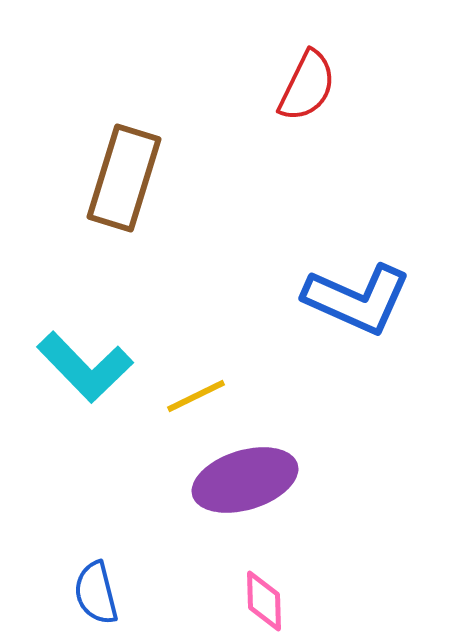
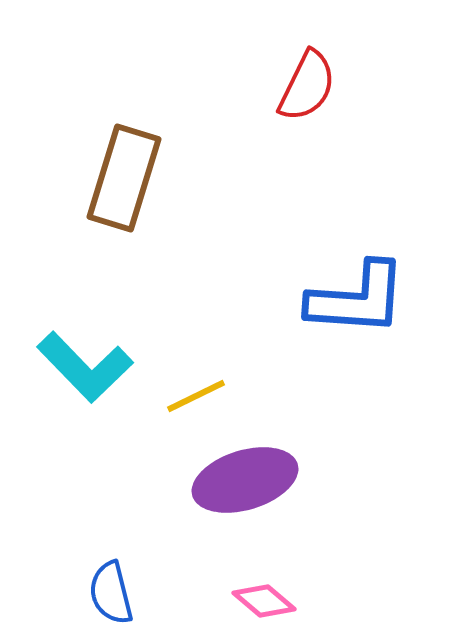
blue L-shape: rotated 20 degrees counterclockwise
blue semicircle: moved 15 px right
pink diamond: rotated 48 degrees counterclockwise
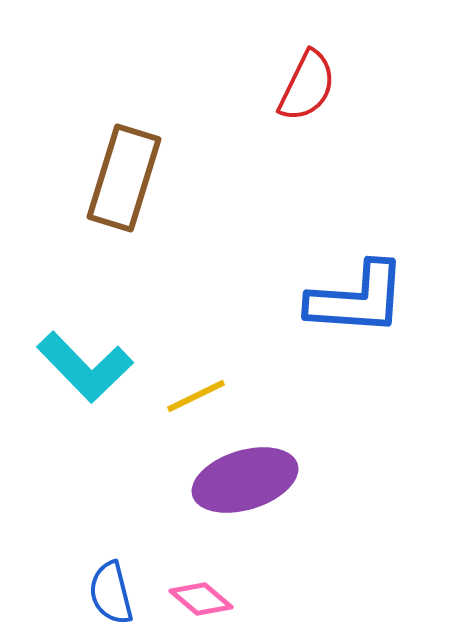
pink diamond: moved 63 px left, 2 px up
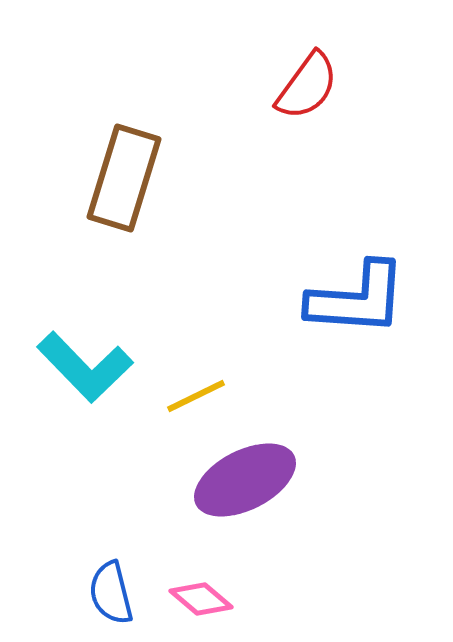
red semicircle: rotated 10 degrees clockwise
purple ellipse: rotated 10 degrees counterclockwise
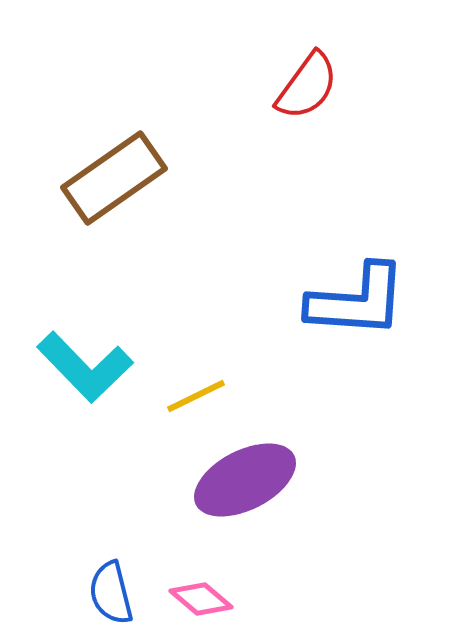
brown rectangle: moved 10 px left; rotated 38 degrees clockwise
blue L-shape: moved 2 px down
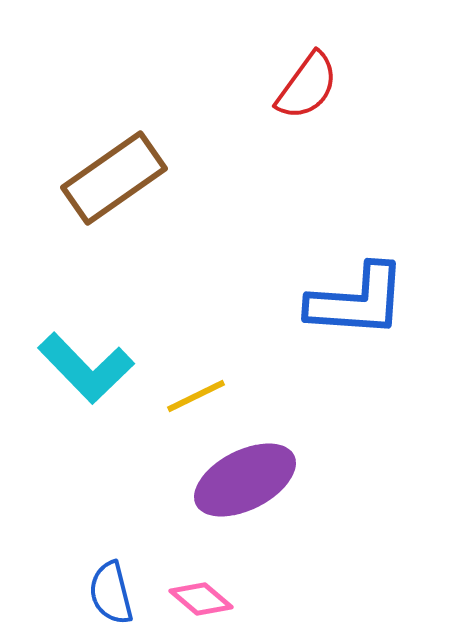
cyan L-shape: moved 1 px right, 1 px down
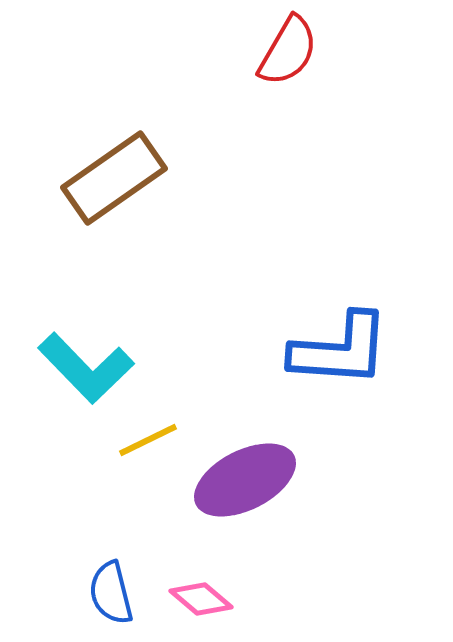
red semicircle: moved 19 px left, 35 px up; rotated 6 degrees counterclockwise
blue L-shape: moved 17 px left, 49 px down
yellow line: moved 48 px left, 44 px down
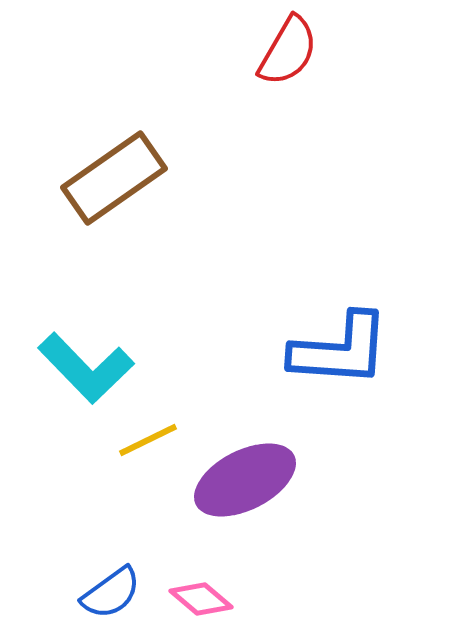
blue semicircle: rotated 112 degrees counterclockwise
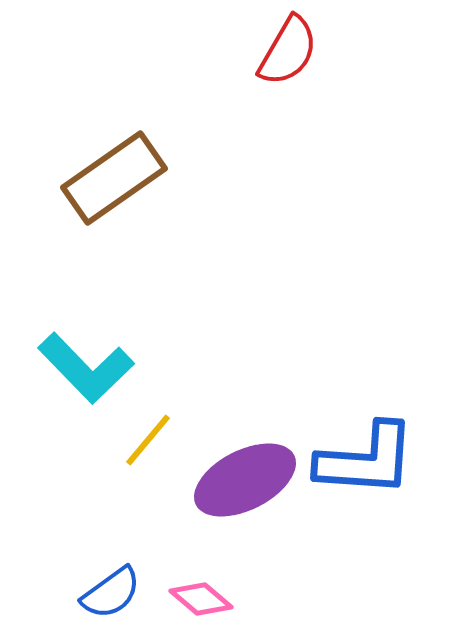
blue L-shape: moved 26 px right, 110 px down
yellow line: rotated 24 degrees counterclockwise
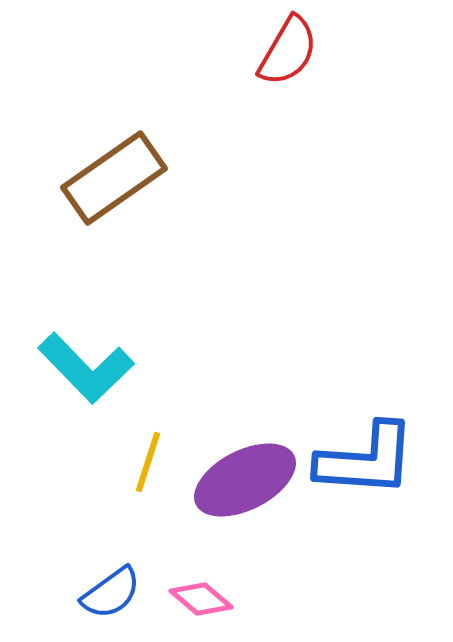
yellow line: moved 22 px down; rotated 22 degrees counterclockwise
